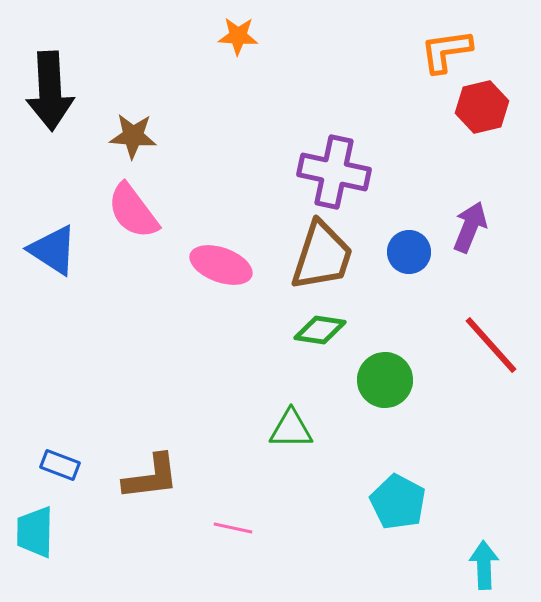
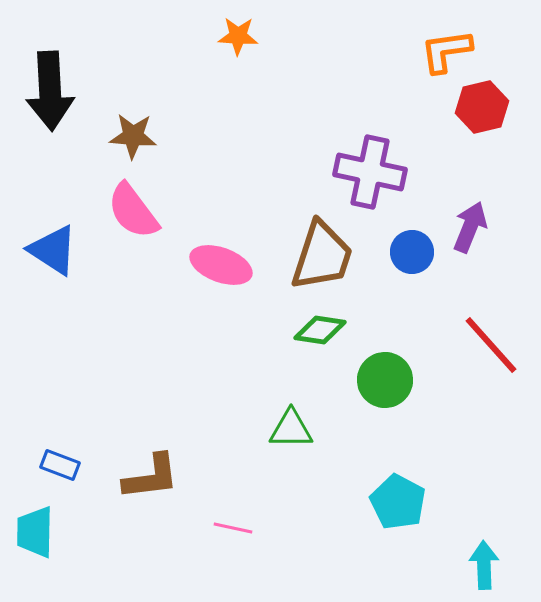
purple cross: moved 36 px right
blue circle: moved 3 px right
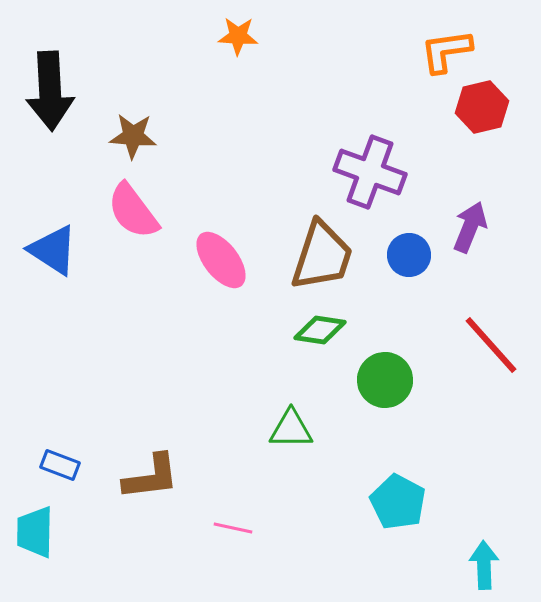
purple cross: rotated 8 degrees clockwise
blue circle: moved 3 px left, 3 px down
pink ellipse: moved 5 px up; rotated 32 degrees clockwise
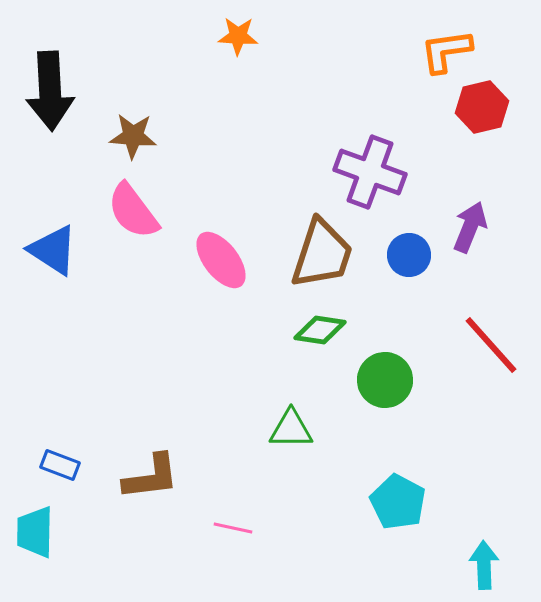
brown trapezoid: moved 2 px up
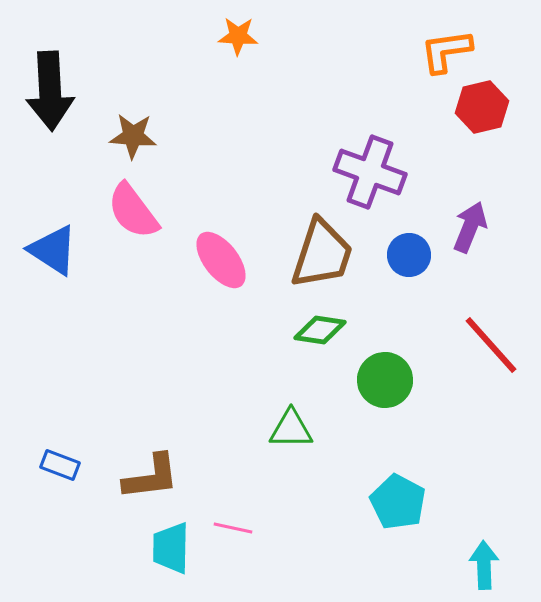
cyan trapezoid: moved 136 px right, 16 px down
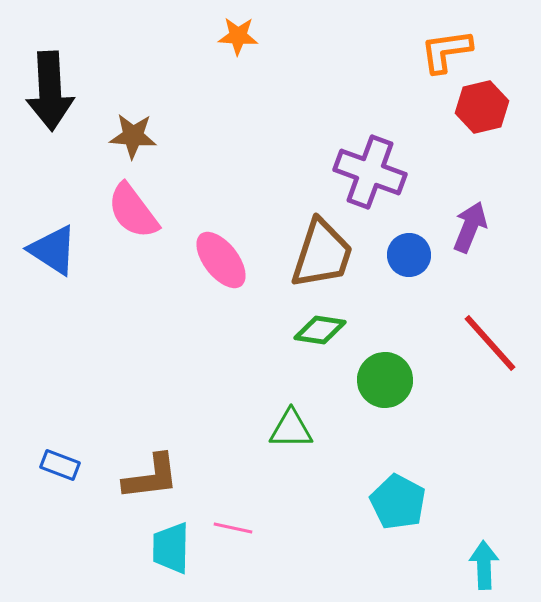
red line: moved 1 px left, 2 px up
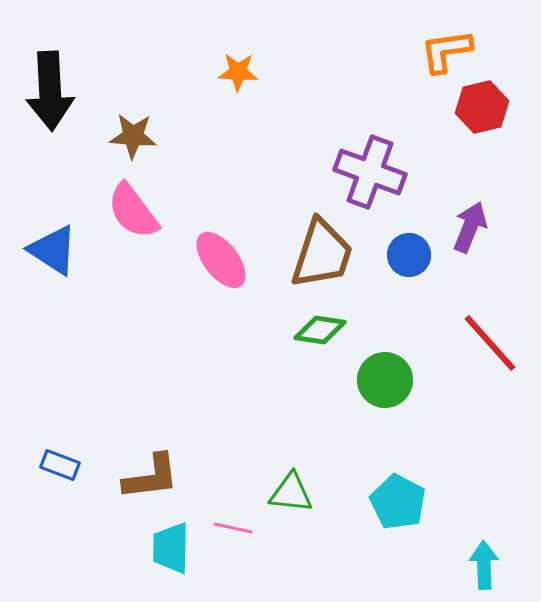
orange star: moved 36 px down
green triangle: moved 64 px down; rotated 6 degrees clockwise
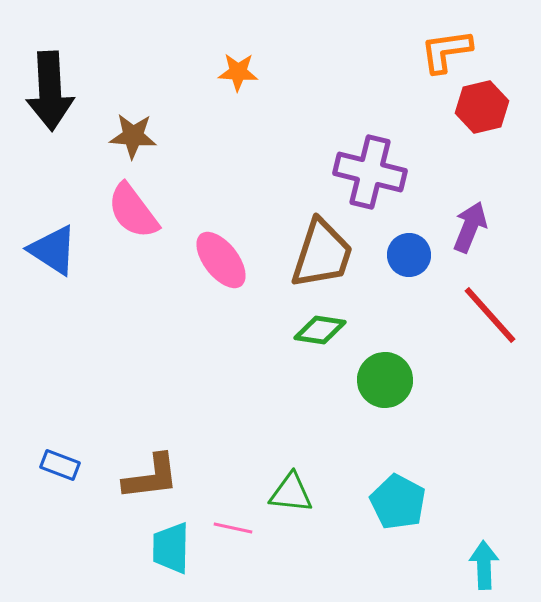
purple cross: rotated 6 degrees counterclockwise
red line: moved 28 px up
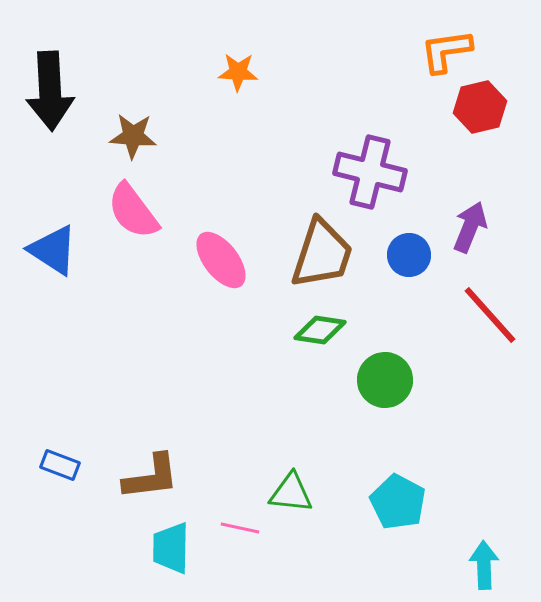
red hexagon: moved 2 px left
pink line: moved 7 px right
